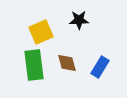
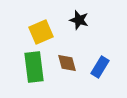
black star: rotated 18 degrees clockwise
green rectangle: moved 2 px down
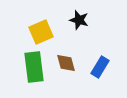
brown diamond: moved 1 px left
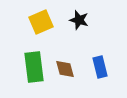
yellow square: moved 10 px up
brown diamond: moved 1 px left, 6 px down
blue rectangle: rotated 45 degrees counterclockwise
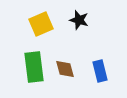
yellow square: moved 2 px down
blue rectangle: moved 4 px down
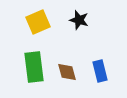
yellow square: moved 3 px left, 2 px up
brown diamond: moved 2 px right, 3 px down
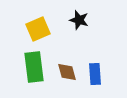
yellow square: moved 7 px down
blue rectangle: moved 5 px left, 3 px down; rotated 10 degrees clockwise
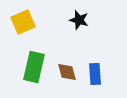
yellow square: moved 15 px left, 7 px up
green rectangle: rotated 20 degrees clockwise
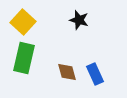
yellow square: rotated 25 degrees counterclockwise
green rectangle: moved 10 px left, 9 px up
blue rectangle: rotated 20 degrees counterclockwise
